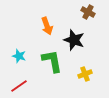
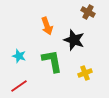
yellow cross: moved 1 px up
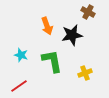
black star: moved 2 px left, 5 px up; rotated 30 degrees counterclockwise
cyan star: moved 2 px right, 1 px up
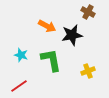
orange arrow: rotated 42 degrees counterclockwise
green L-shape: moved 1 px left, 1 px up
yellow cross: moved 3 px right, 2 px up
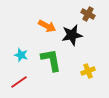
brown cross: moved 2 px down
red line: moved 4 px up
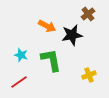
brown cross: rotated 24 degrees clockwise
yellow cross: moved 1 px right, 4 px down
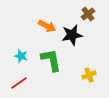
cyan star: moved 1 px down
red line: moved 1 px down
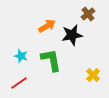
orange arrow: rotated 60 degrees counterclockwise
yellow cross: moved 4 px right; rotated 24 degrees counterclockwise
